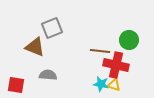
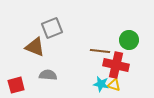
red square: rotated 24 degrees counterclockwise
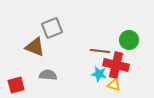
cyan star: moved 2 px left, 10 px up
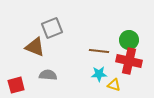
brown line: moved 1 px left
red cross: moved 13 px right, 4 px up
cyan star: rotated 14 degrees counterclockwise
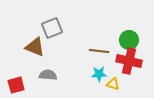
yellow triangle: moved 1 px left, 1 px up
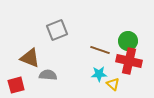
gray square: moved 5 px right, 2 px down
green circle: moved 1 px left, 1 px down
brown triangle: moved 5 px left, 11 px down
brown line: moved 1 px right, 1 px up; rotated 12 degrees clockwise
yellow triangle: rotated 24 degrees clockwise
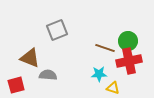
brown line: moved 5 px right, 2 px up
red cross: rotated 25 degrees counterclockwise
yellow triangle: moved 4 px down; rotated 24 degrees counterclockwise
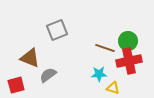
gray semicircle: rotated 42 degrees counterclockwise
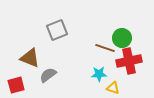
green circle: moved 6 px left, 3 px up
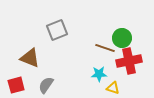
gray semicircle: moved 2 px left, 10 px down; rotated 18 degrees counterclockwise
